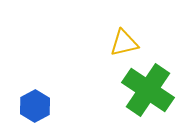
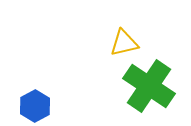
green cross: moved 1 px right, 4 px up
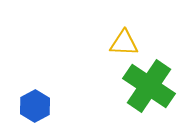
yellow triangle: rotated 16 degrees clockwise
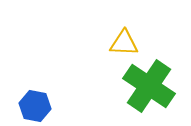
blue hexagon: rotated 20 degrees counterclockwise
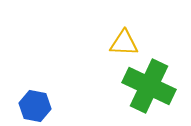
green cross: rotated 9 degrees counterclockwise
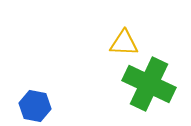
green cross: moved 2 px up
